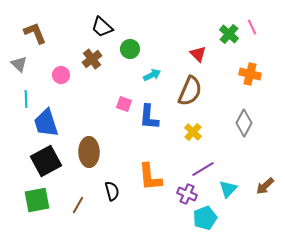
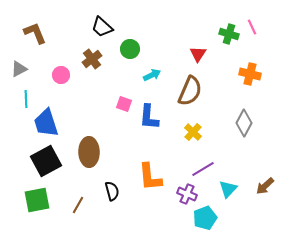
green cross: rotated 24 degrees counterclockwise
red triangle: rotated 18 degrees clockwise
gray triangle: moved 5 px down; rotated 48 degrees clockwise
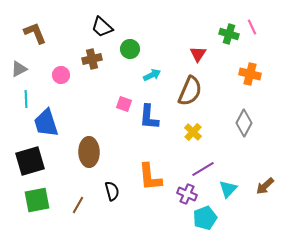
brown cross: rotated 24 degrees clockwise
black square: moved 16 px left; rotated 12 degrees clockwise
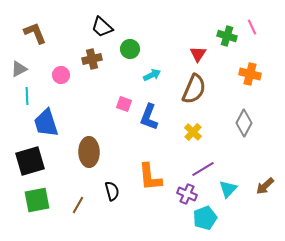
green cross: moved 2 px left, 2 px down
brown semicircle: moved 4 px right, 2 px up
cyan line: moved 1 px right, 3 px up
blue L-shape: rotated 16 degrees clockwise
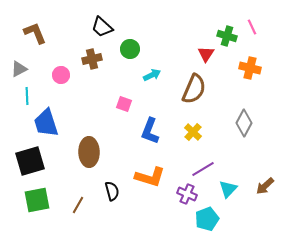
red triangle: moved 8 px right
orange cross: moved 6 px up
blue L-shape: moved 1 px right, 14 px down
orange L-shape: rotated 68 degrees counterclockwise
cyan pentagon: moved 2 px right, 1 px down
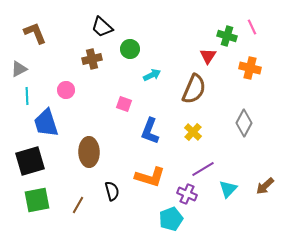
red triangle: moved 2 px right, 2 px down
pink circle: moved 5 px right, 15 px down
cyan pentagon: moved 36 px left
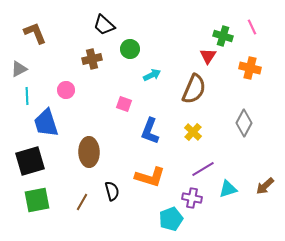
black trapezoid: moved 2 px right, 2 px up
green cross: moved 4 px left
cyan triangle: rotated 30 degrees clockwise
purple cross: moved 5 px right, 4 px down; rotated 12 degrees counterclockwise
brown line: moved 4 px right, 3 px up
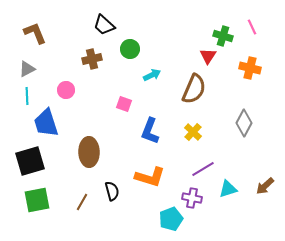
gray triangle: moved 8 px right
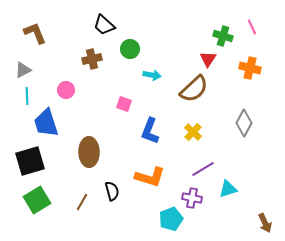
red triangle: moved 3 px down
gray triangle: moved 4 px left, 1 px down
cyan arrow: rotated 36 degrees clockwise
brown semicircle: rotated 24 degrees clockwise
brown arrow: moved 37 px down; rotated 72 degrees counterclockwise
green square: rotated 20 degrees counterclockwise
